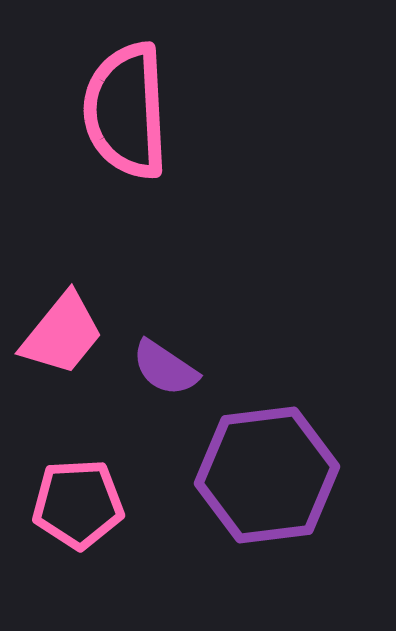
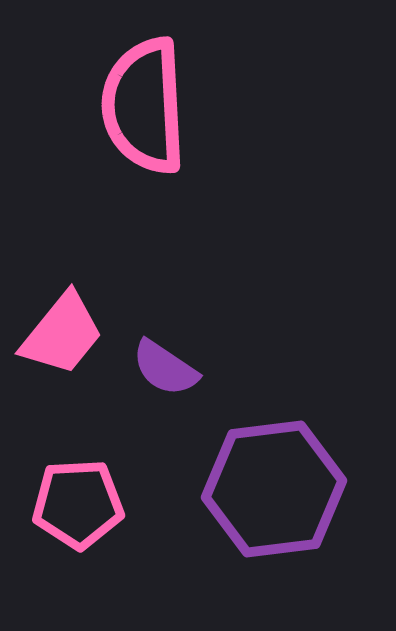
pink semicircle: moved 18 px right, 5 px up
purple hexagon: moved 7 px right, 14 px down
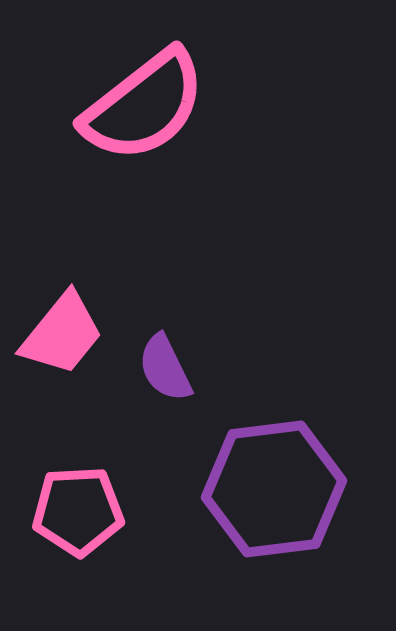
pink semicircle: rotated 125 degrees counterclockwise
purple semicircle: rotated 30 degrees clockwise
pink pentagon: moved 7 px down
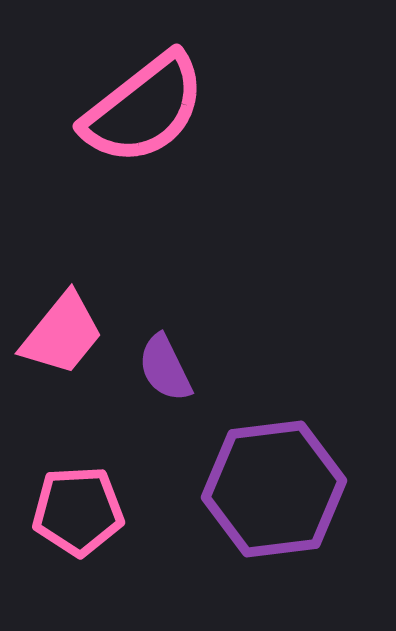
pink semicircle: moved 3 px down
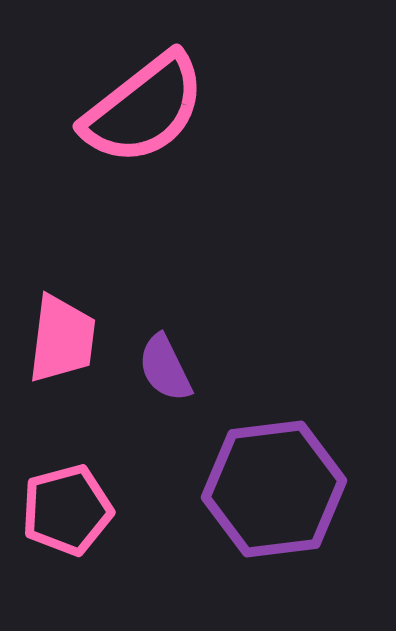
pink trapezoid: moved 5 px down; rotated 32 degrees counterclockwise
pink pentagon: moved 11 px left, 1 px up; rotated 12 degrees counterclockwise
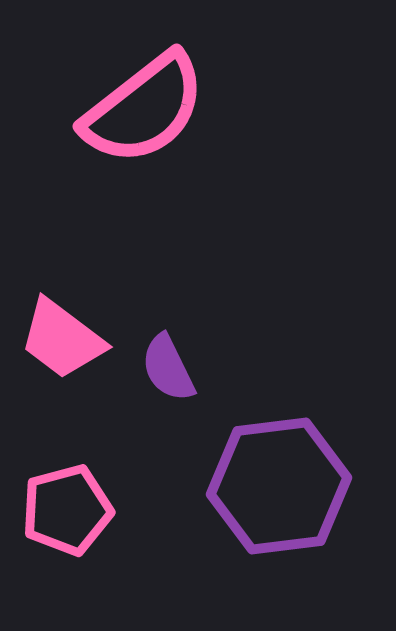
pink trapezoid: rotated 120 degrees clockwise
purple semicircle: moved 3 px right
purple hexagon: moved 5 px right, 3 px up
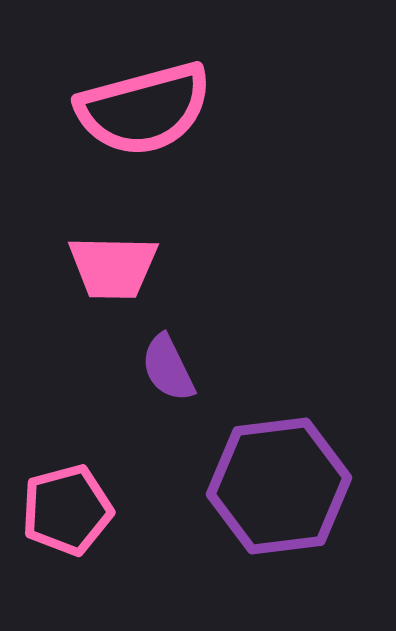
pink semicircle: rotated 23 degrees clockwise
pink trapezoid: moved 51 px right, 72 px up; rotated 36 degrees counterclockwise
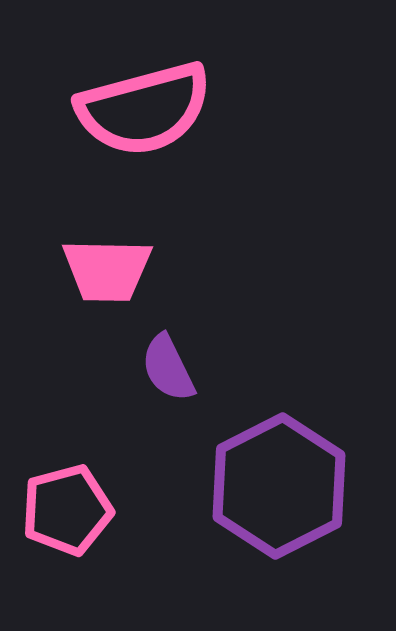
pink trapezoid: moved 6 px left, 3 px down
purple hexagon: rotated 20 degrees counterclockwise
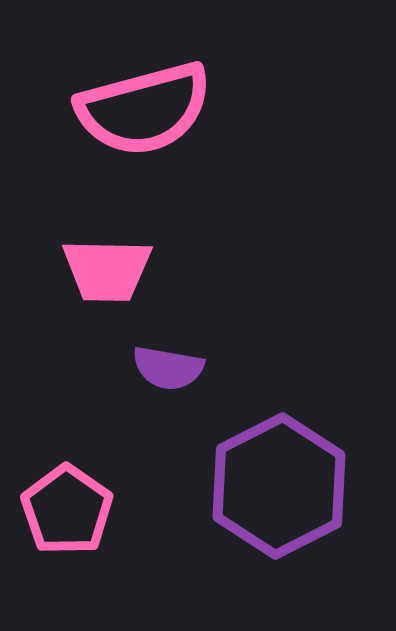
purple semicircle: rotated 54 degrees counterclockwise
pink pentagon: rotated 22 degrees counterclockwise
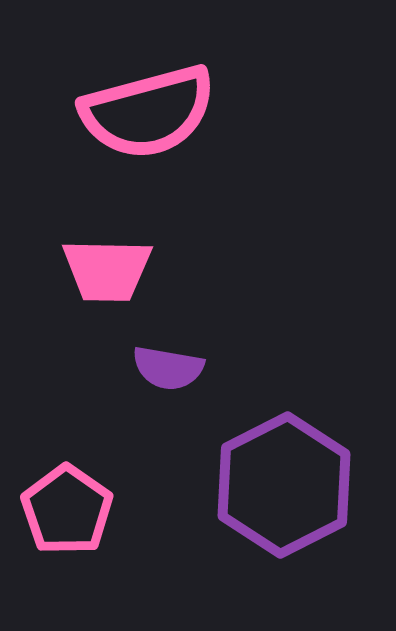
pink semicircle: moved 4 px right, 3 px down
purple hexagon: moved 5 px right, 1 px up
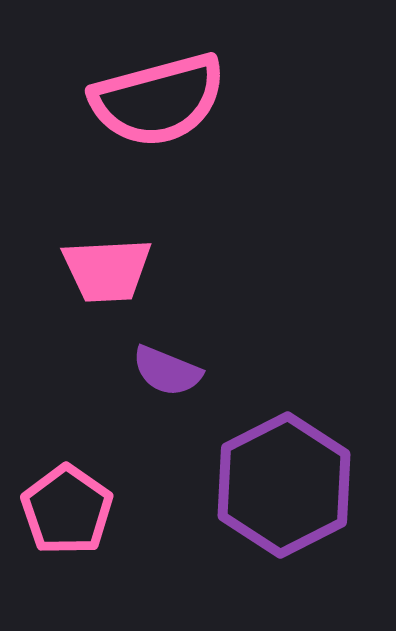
pink semicircle: moved 10 px right, 12 px up
pink trapezoid: rotated 4 degrees counterclockwise
purple semicircle: moved 1 px left, 3 px down; rotated 12 degrees clockwise
